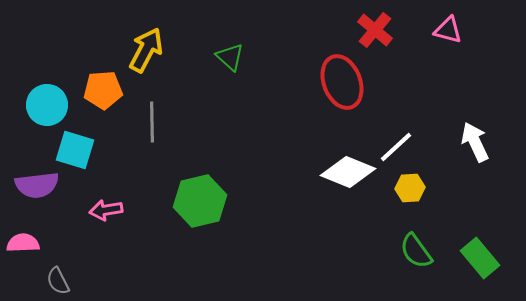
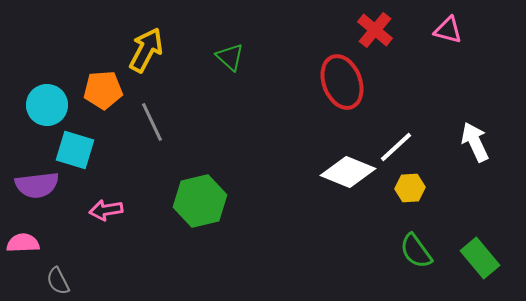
gray line: rotated 24 degrees counterclockwise
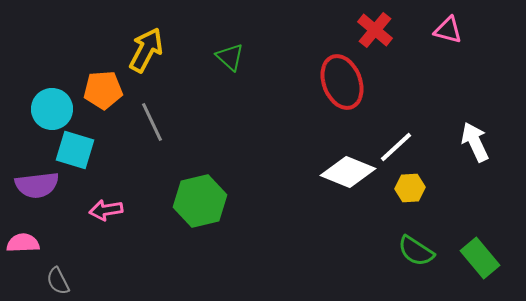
cyan circle: moved 5 px right, 4 px down
green semicircle: rotated 21 degrees counterclockwise
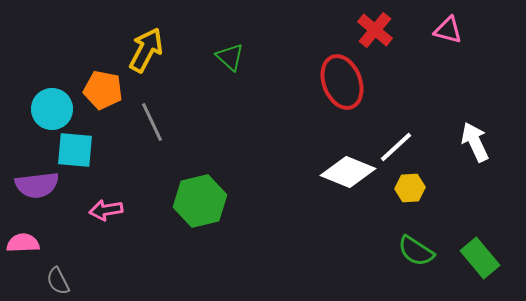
orange pentagon: rotated 15 degrees clockwise
cyan square: rotated 12 degrees counterclockwise
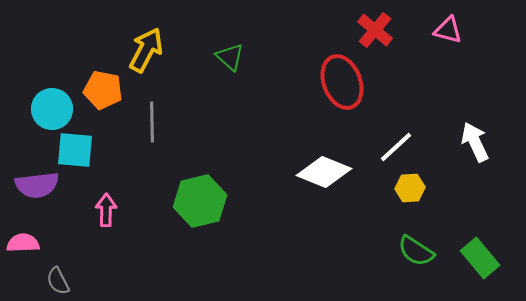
gray line: rotated 24 degrees clockwise
white diamond: moved 24 px left
pink arrow: rotated 100 degrees clockwise
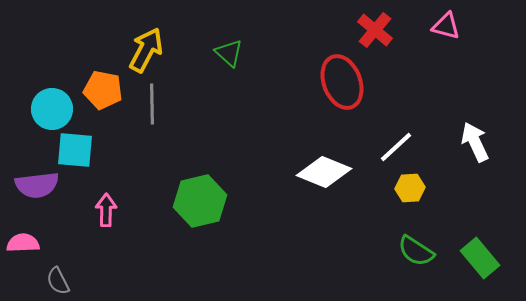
pink triangle: moved 2 px left, 4 px up
green triangle: moved 1 px left, 4 px up
gray line: moved 18 px up
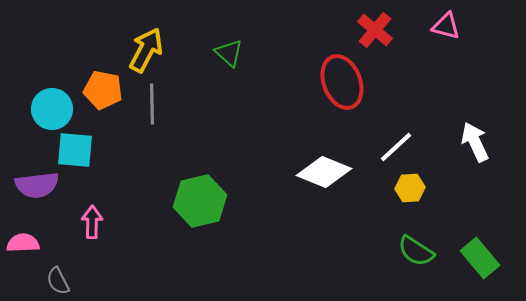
pink arrow: moved 14 px left, 12 px down
